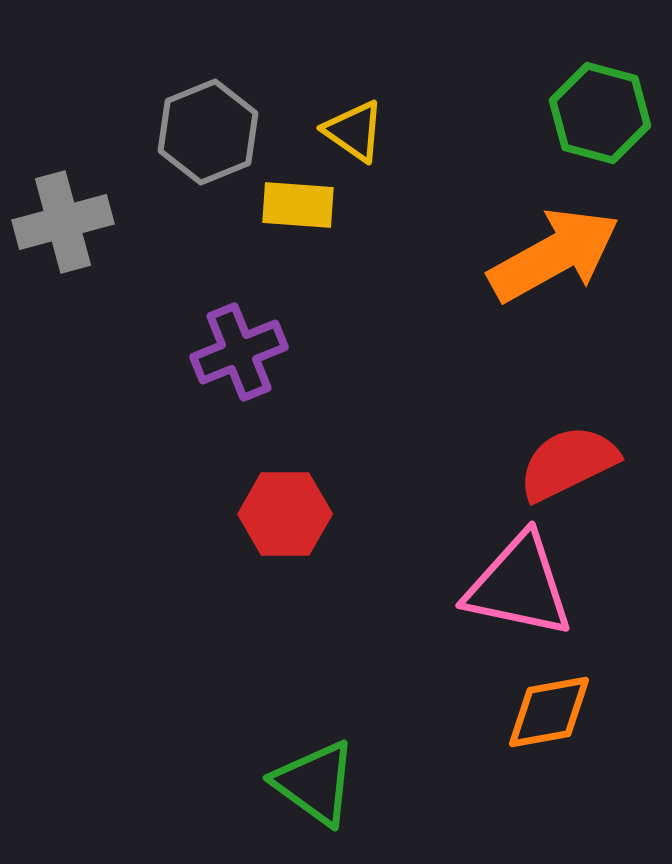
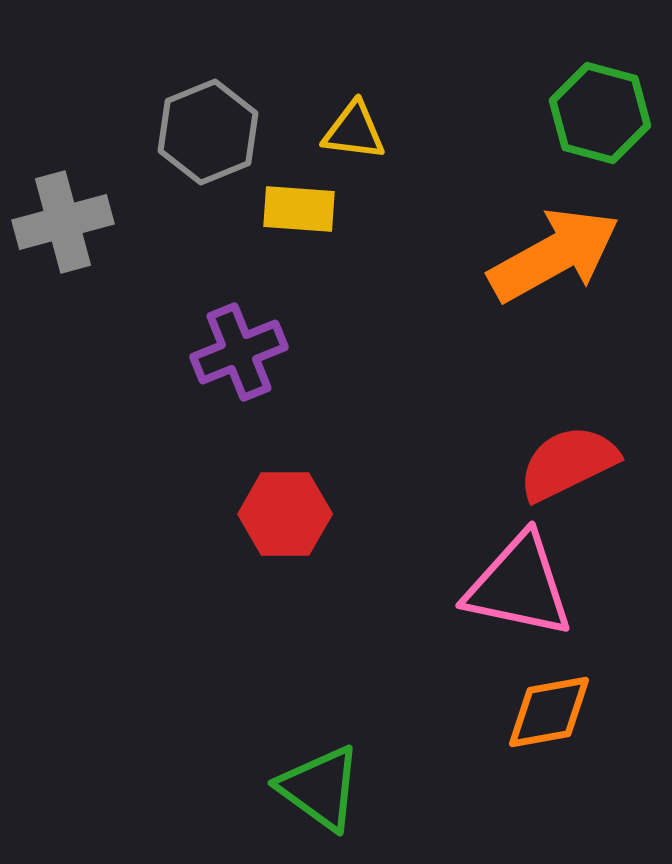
yellow triangle: rotated 28 degrees counterclockwise
yellow rectangle: moved 1 px right, 4 px down
green triangle: moved 5 px right, 5 px down
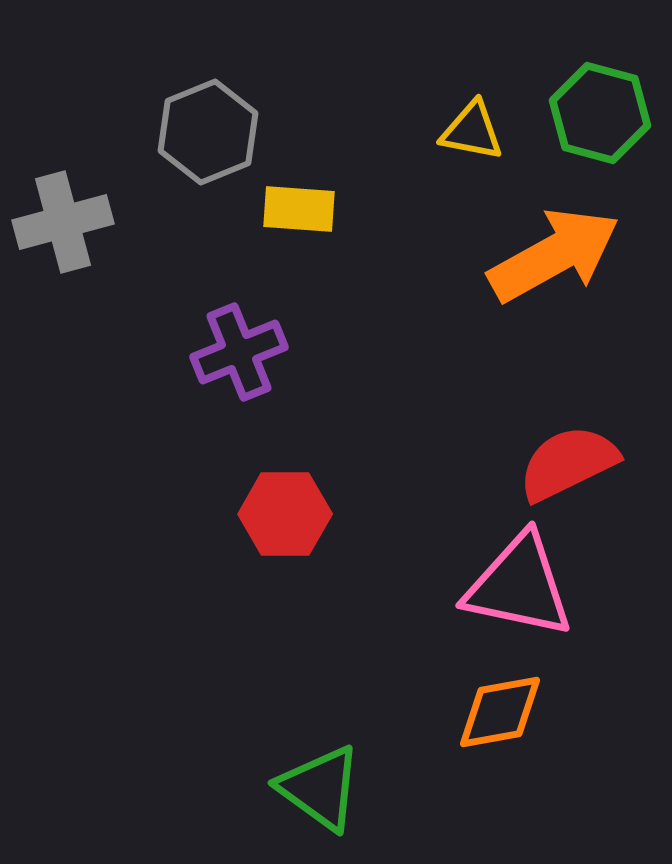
yellow triangle: moved 118 px right; rotated 4 degrees clockwise
orange diamond: moved 49 px left
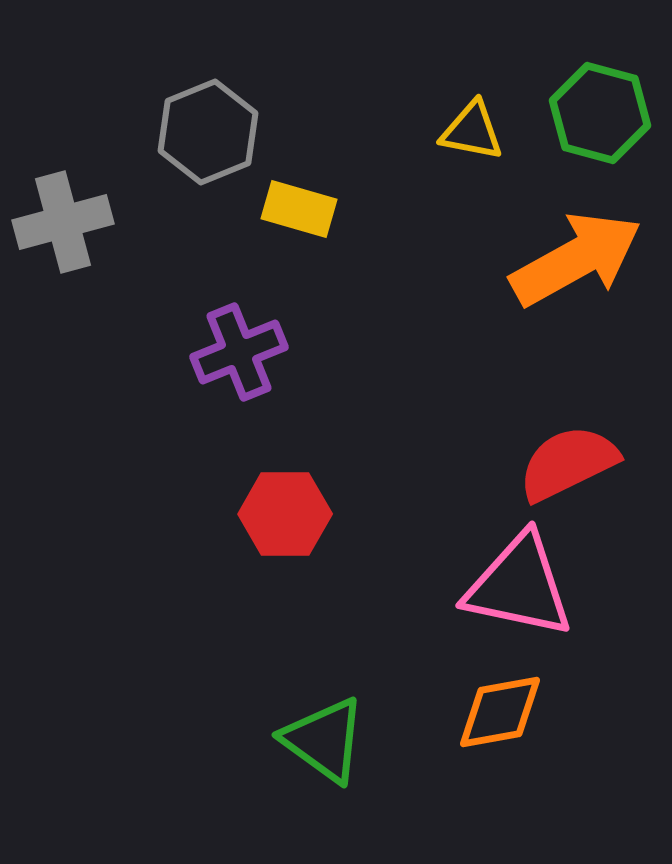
yellow rectangle: rotated 12 degrees clockwise
orange arrow: moved 22 px right, 4 px down
green triangle: moved 4 px right, 48 px up
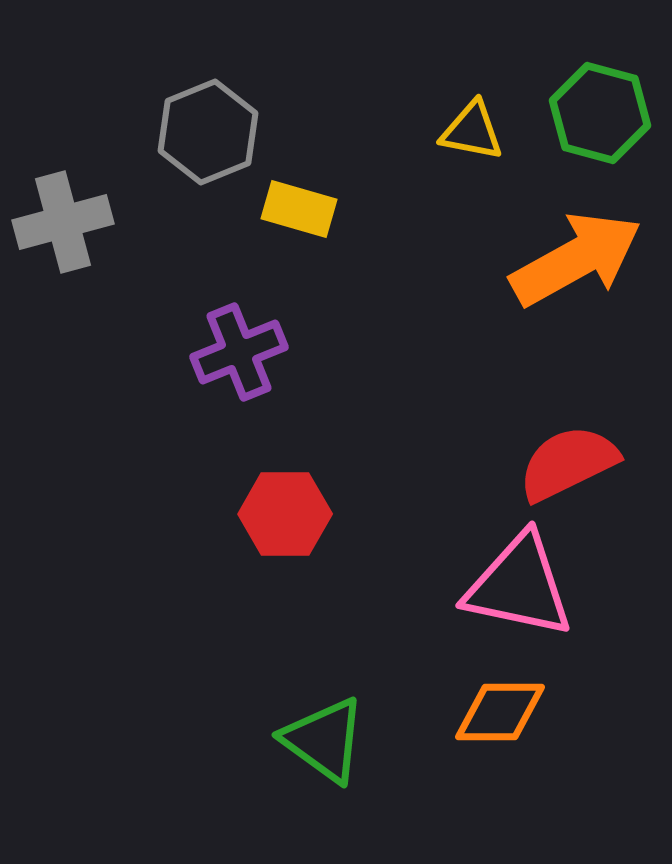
orange diamond: rotated 10 degrees clockwise
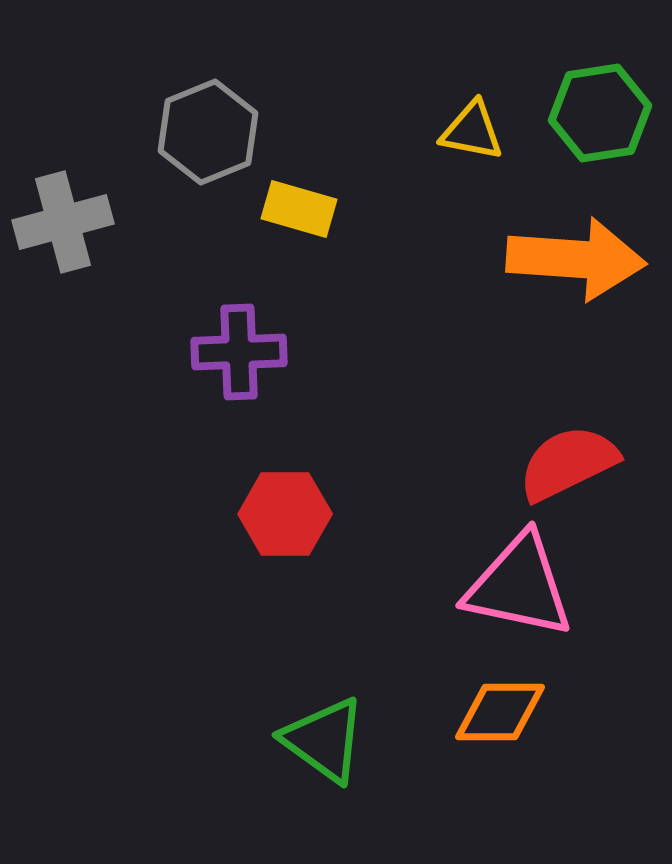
green hexagon: rotated 24 degrees counterclockwise
orange arrow: rotated 33 degrees clockwise
purple cross: rotated 20 degrees clockwise
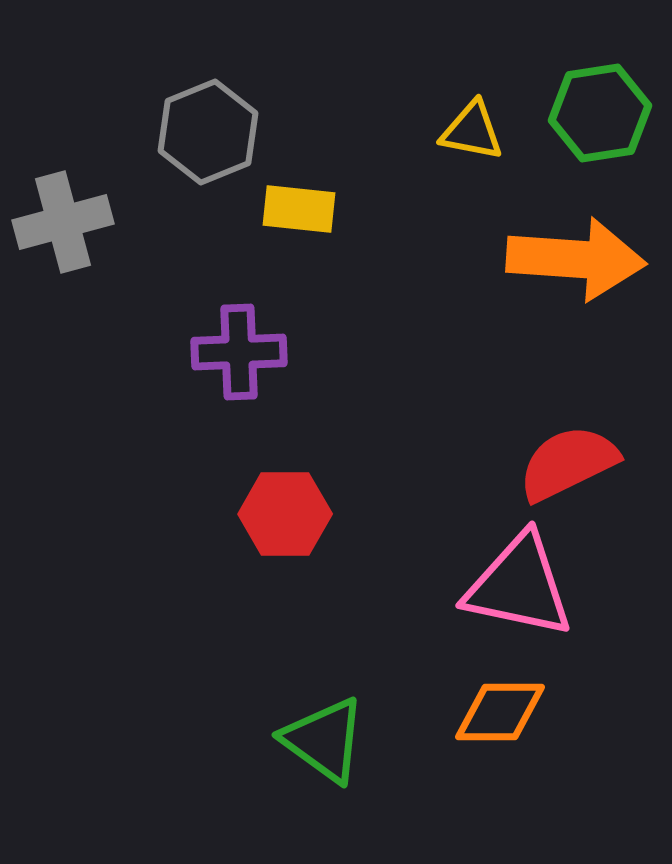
yellow rectangle: rotated 10 degrees counterclockwise
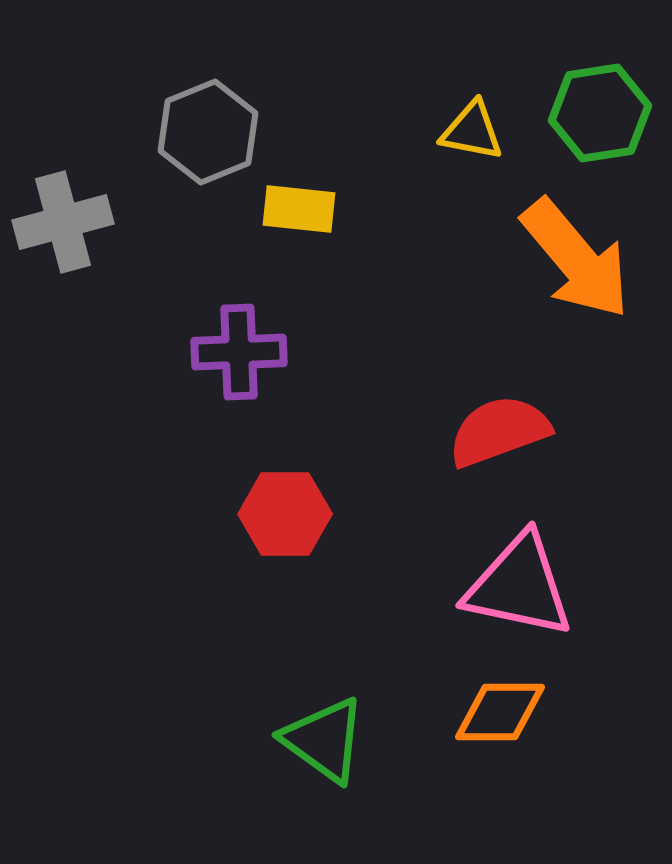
orange arrow: rotated 46 degrees clockwise
red semicircle: moved 69 px left, 32 px up; rotated 6 degrees clockwise
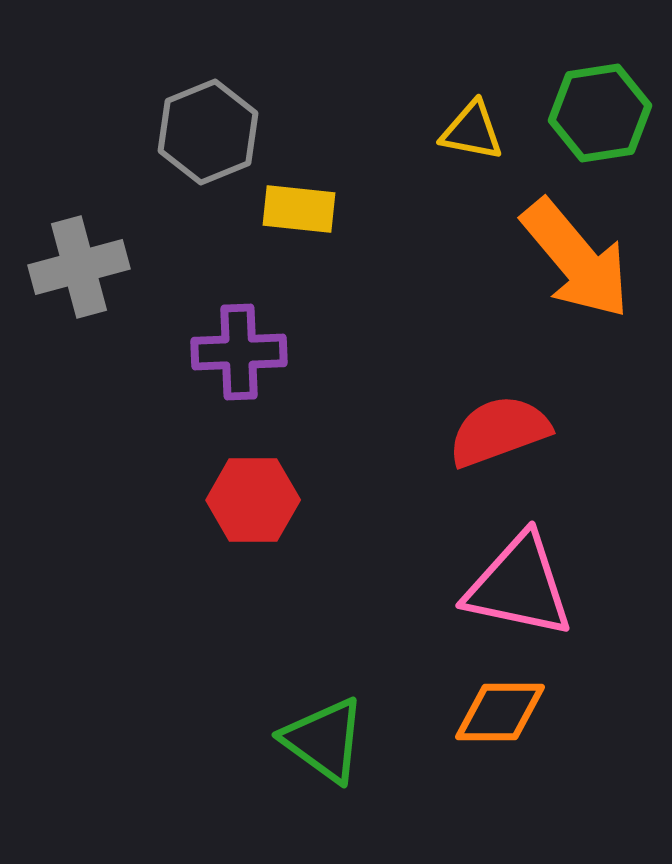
gray cross: moved 16 px right, 45 px down
red hexagon: moved 32 px left, 14 px up
